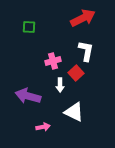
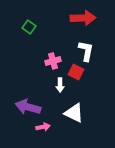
red arrow: rotated 25 degrees clockwise
green square: rotated 32 degrees clockwise
red square: moved 1 px up; rotated 21 degrees counterclockwise
purple arrow: moved 11 px down
white triangle: moved 1 px down
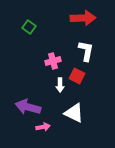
red square: moved 1 px right, 4 px down
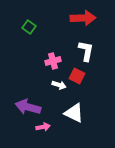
white arrow: moved 1 px left; rotated 72 degrees counterclockwise
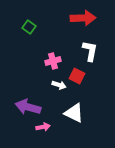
white L-shape: moved 4 px right
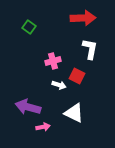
white L-shape: moved 2 px up
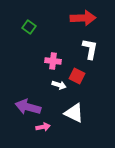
pink cross: rotated 21 degrees clockwise
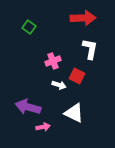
pink cross: rotated 28 degrees counterclockwise
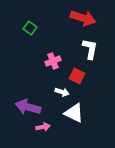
red arrow: rotated 20 degrees clockwise
green square: moved 1 px right, 1 px down
white arrow: moved 3 px right, 7 px down
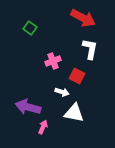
red arrow: rotated 10 degrees clockwise
white triangle: rotated 15 degrees counterclockwise
pink arrow: rotated 56 degrees counterclockwise
